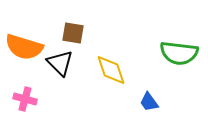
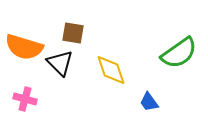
green semicircle: rotated 42 degrees counterclockwise
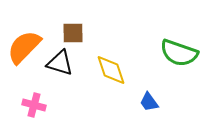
brown square: rotated 10 degrees counterclockwise
orange semicircle: rotated 117 degrees clockwise
green semicircle: rotated 54 degrees clockwise
black triangle: rotated 28 degrees counterclockwise
pink cross: moved 9 px right, 6 px down
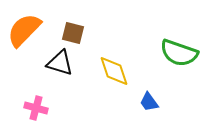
brown square: rotated 15 degrees clockwise
orange semicircle: moved 17 px up
yellow diamond: moved 3 px right, 1 px down
pink cross: moved 2 px right, 3 px down
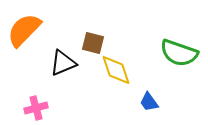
brown square: moved 20 px right, 10 px down
black triangle: moved 3 px right; rotated 40 degrees counterclockwise
yellow diamond: moved 2 px right, 1 px up
pink cross: rotated 30 degrees counterclockwise
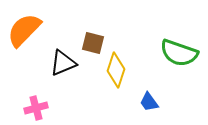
yellow diamond: rotated 36 degrees clockwise
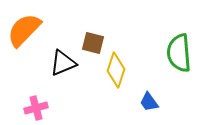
green semicircle: rotated 66 degrees clockwise
